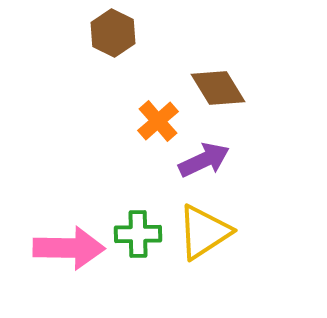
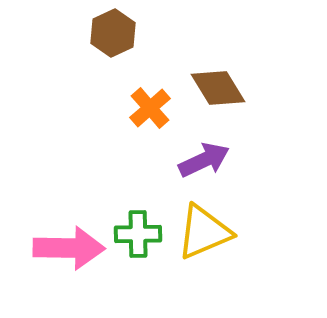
brown hexagon: rotated 9 degrees clockwise
orange cross: moved 8 px left, 13 px up
yellow triangle: rotated 10 degrees clockwise
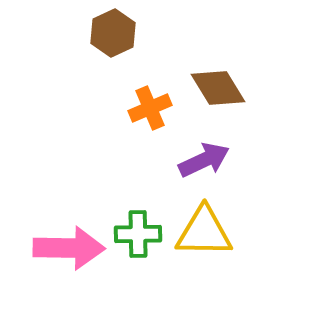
orange cross: rotated 18 degrees clockwise
yellow triangle: rotated 24 degrees clockwise
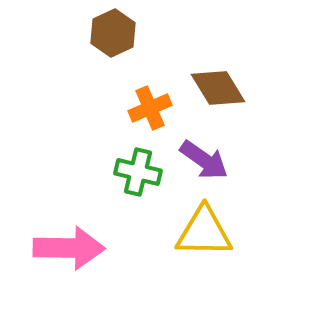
purple arrow: rotated 60 degrees clockwise
green cross: moved 62 px up; rotated 15 degrees clockwise
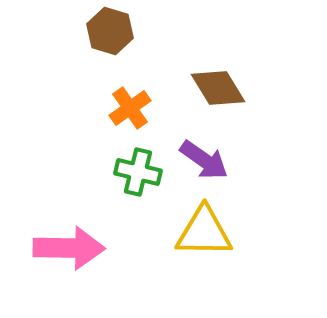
brown hexagon: moved 3 px left, 2 px up; rotated 18 degrees counterclockwise
orange cross: moved 20 px left; rotated 12 degrees counterclockwise
